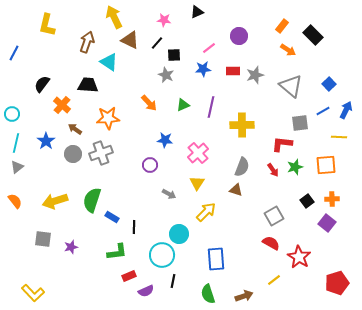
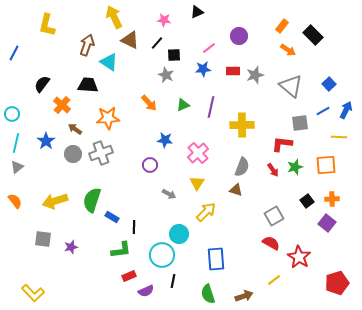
brown arrow at (87, 42): moved 3 px down
green L-shape at (117, 252): moved 4 px right, 2 px up
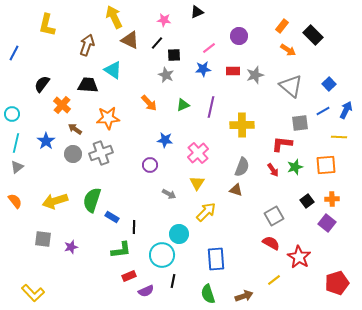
cyan triangle at (109, 62): moved 4 px right, 8 px down
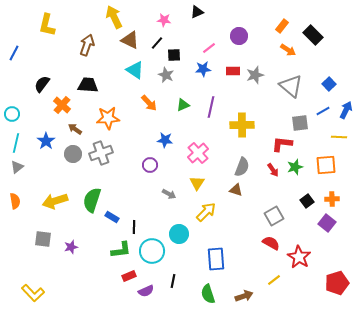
cyan triangle at (113, 70): moved 22 px right
orange semicircle at (15, 201): rotated 28 degrees clockwise
cyan circle at (162, 255): moved 10 px left, 4 px up
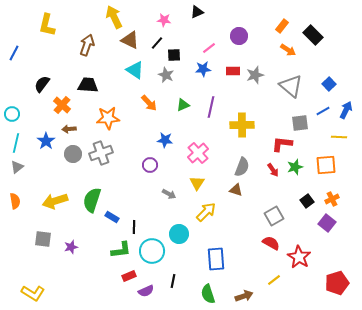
brown arrow at (75, 129): moved 6 px left; rotated 40 degrees counterclockwise
orange cross at (332, 199): rotated 24 degrees counterclockwise
yellow L-shape at (33, 293): rotated 15 degrees counterclockwise
